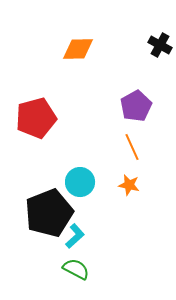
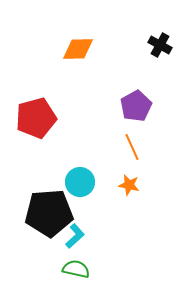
black pentagon: rotated 18 degrees clockwise
green semicircle: rotated 16 degrees counterclockwise
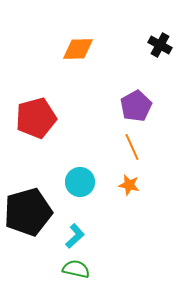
black pentagon: moved 21 px left, 1 px up; rotated 12 degrees counterclockwise
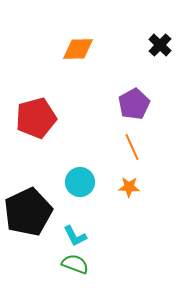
black cross: rotated 15 degrees clockwise
purple pentagon: moved 2 px left, 2 px up
orange star: moved 2 px down; rotated 10 degrees counterclockwise
black pentagon: rotated 9 degrees counterclockwise
cyan L-shape: rotated 105 degrees clockwise
green semicircle: moved 1 px left, 5 px up; rotated 8 degrees clockwise
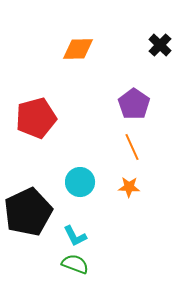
purple pentagon: rotated 8 degrees counterclockwise
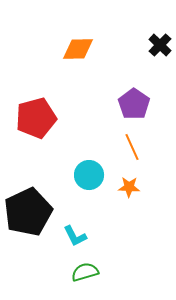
cyan circle: moved 9 px right, 7 px up
green semicircle: moved 10 px right, 8 px down; rotated 36 degrees counterclockwise
